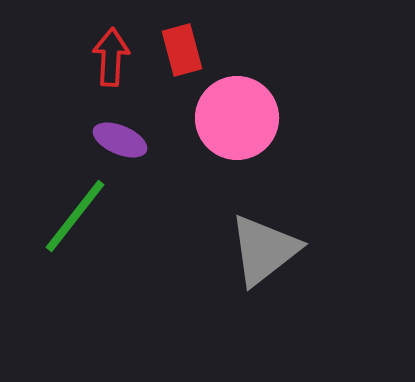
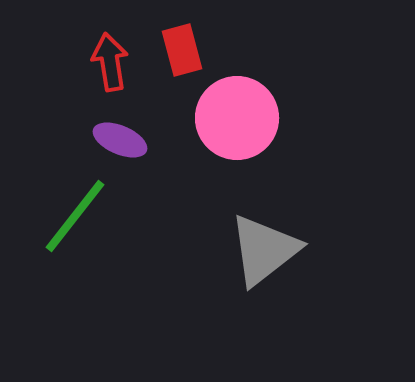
red arrow: moved 1 px left, 5 px down; rotated 12 degrees counterclockwise
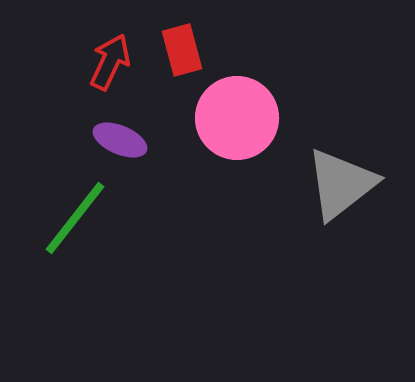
red arrow: rotated 34 degrees clockwise
green line: moved 2 px down
gray triangle: moved 77 px right, 66 px up
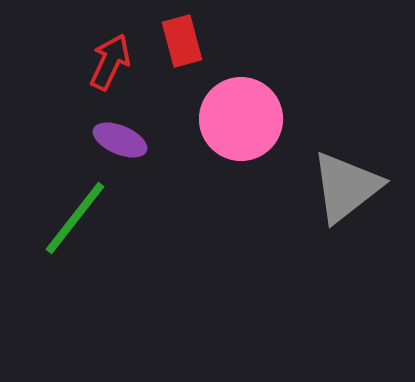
red rectangle: moved 9 px up
pink circle: moved 4 px right, 1 px down
gray triangle: moved 5 px right, 3 px down
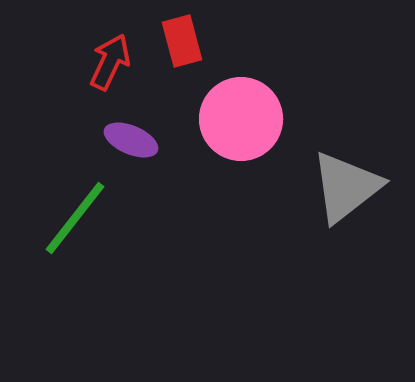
purple ellipse: moved 11 px right
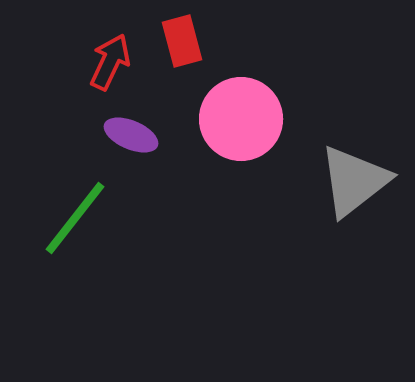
purple ellipse: moved 5 px up
gray triangle: moved 8 px right, 6 px up
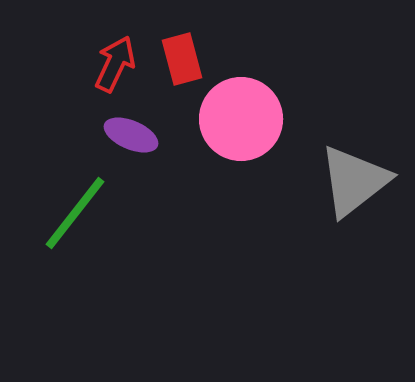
red rectangle: moved 18 px down
red arrow: moved 5 px right, 2 px down
green line: moved 5 px up
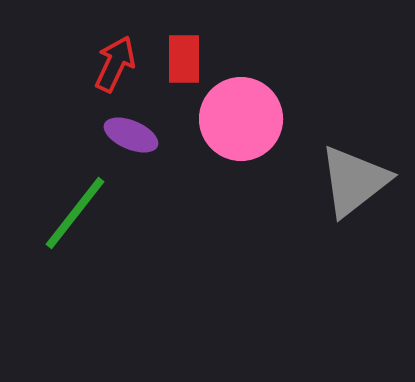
red rectangle: moved 2 px right; rotated 15 degrees clockwise
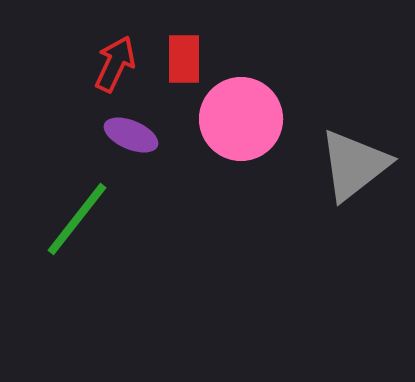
gray triangle: moved 16 px up
green line: moved 2 px right, 6 px down
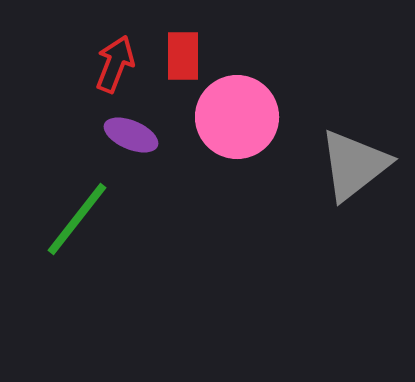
red rectangle: moved 1 px left, 3 px up
red arrow: rotated 4 degrees counterclockwise
pink circle: moved 4 px left, 2 px up
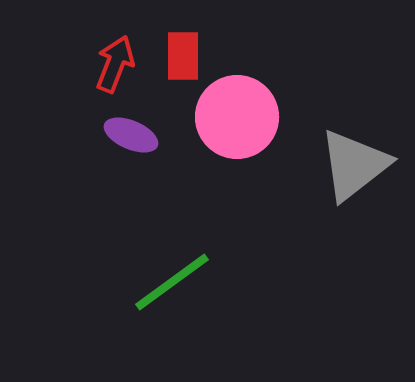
green line: moved 95 px right, 63 px down; rotated 16 degrees clockwise
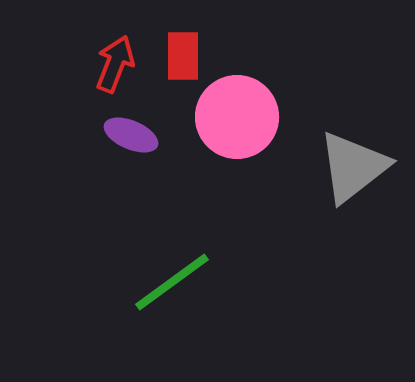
gray triangle: moved 1 px left, 2 px down
